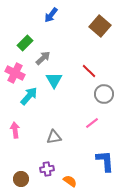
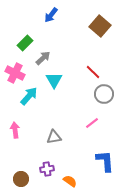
red line: moved 4 px right, 1 px down
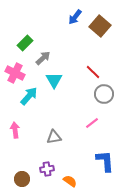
blue arrow: moved 24 px right, 2 px down
brown circle: moved 1 px right
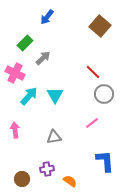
blue arrow: moved 28 px left
cyan triangle: moved 1 px right, 15 px down
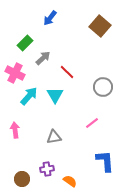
blue arrow: moved 3 px right, 1 px down
red line: moved 26 px left
gray circle: moved 1 px left, 7 px up
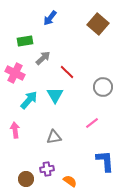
brown square: moved 2 px left, 2 px up
green rectangle: moved 2 px up; rotated 35 degrees clockwise
cyan arrow: moved 4 px down
brown circle: moved 4 px right
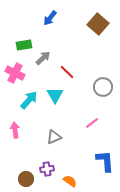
green rectangle: moved 1 px left, 4 px down
gray triangle: rotated 14 degrees counterclockwise
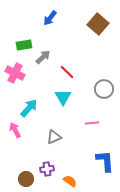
gray arrow: moved 1 px up
gray circle: moved 1 px right, 2 px down
cyan triangle: moved 8 px right, 2 px down
cyan arrow: moved 8 px down
pink line: rotated 32 degrees clockwise
pink arrow: rotated 21 degrees counterclockwise
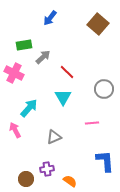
pink cross: moved 1 px left
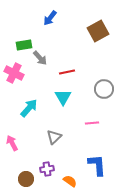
brown square: moved 7 px down; rotated 20 degrees clockwise
gray arrow: moved 3 px left, 1 px down; rotated 91 degrees clockwise
red line: rotated 56 degrees counterclockwise
pink arrow: moved 3 px left, 13 px down
gray triangle: rotated 21 degrees counterclockwise
blue L-shape: moved 8 px left, 4 px down
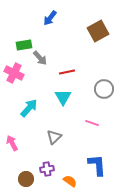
pink line: rotated 24 degrees clockwise
